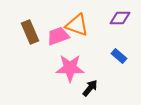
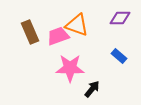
black arrow: moved 2 px right, 1 px down
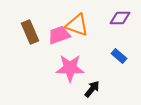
pink trapezoid: moved 1 px right, 1 px up
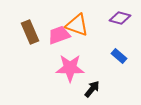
purple diamond: rotated 15 degrees clockwise
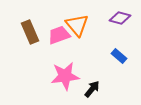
orange triangle: rotated 30 degrees clockwise
pink star: moved 5 px left, 8 px down; rotated 8 degrees counterclockwise
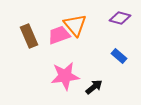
orange triangle: moved 2 px left
brown rectangle: moved 1 px left, 4 px down
black arrow: moved 2 px right, 2 px up; rotated 12 degrees clockwise
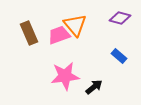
brown rectangle: moved 3 px up
